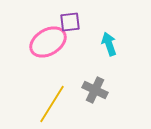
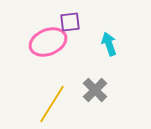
pink ellipse: rotated 9 degrees clockwise
gray cross: rotated 20 degrees clockwise
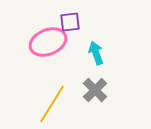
cyan arrow: moved 13 px left, 9 px down
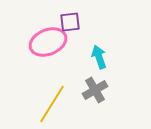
cyan arrow: moved 3 px right, 4 px down
gray cross: rotated 15 degrees clockwise
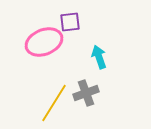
pink ellipse: moved 4 px left
gray cross: moved 9 px left, 3 px down; rotated 10 degrees clockwise
yellow line: moved 2 px right, 1 px up
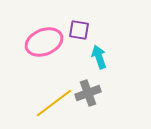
purple square: moved 9 px right, 8 px down; rotated 15 degrees clockwise
gray cross: moved 2 px right
yellow line: rotated 21 degrees clockwise
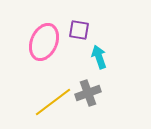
pink ellipse: rotated 45 degrees counterclockwise
yellow line: moved 1 px left, 1 px up
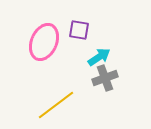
cyan arrow: rotated 75 degrees clockwise
gray cross: moved 17 px right, 15 px up
yellow line: moved 3 px right, 3 px down
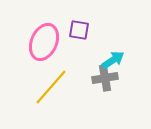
cyan arrow: moved 14 px right, 3 px down
gray cross: rotated 10 degrees clockwise
yellow line: moved 5 px left, 18 px up; rotated 12 degrees counterclockwise
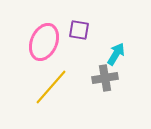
cyan arrow: moved 3 px right, 6 px up; rotated 25 degrees counterclockwise
